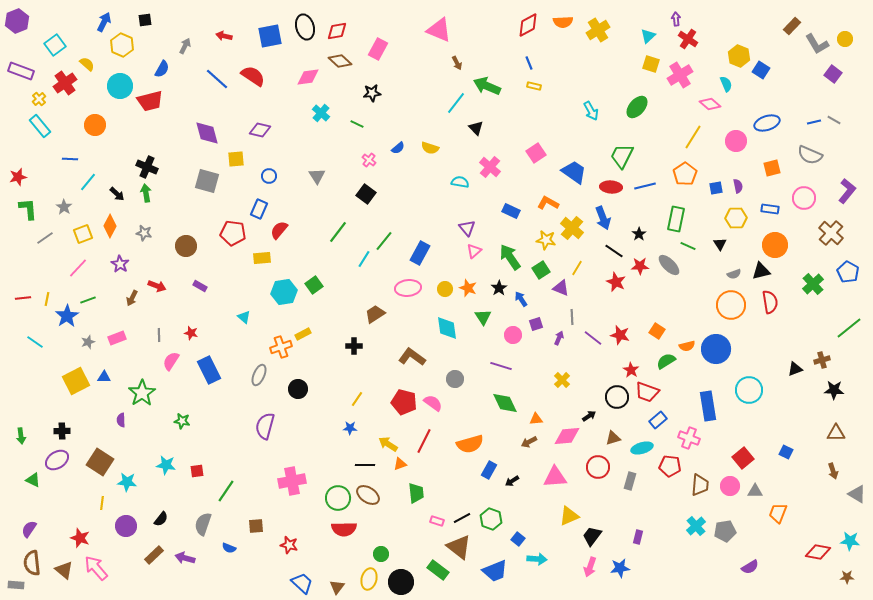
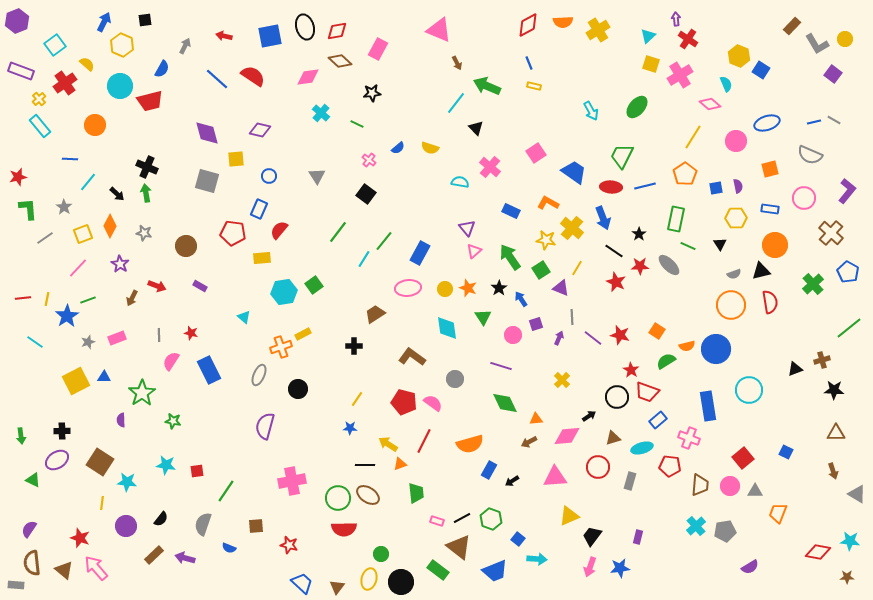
orange square at (772, 168): moved 2 px left, 1 px down
green star at (182, 421): moved 9 px left
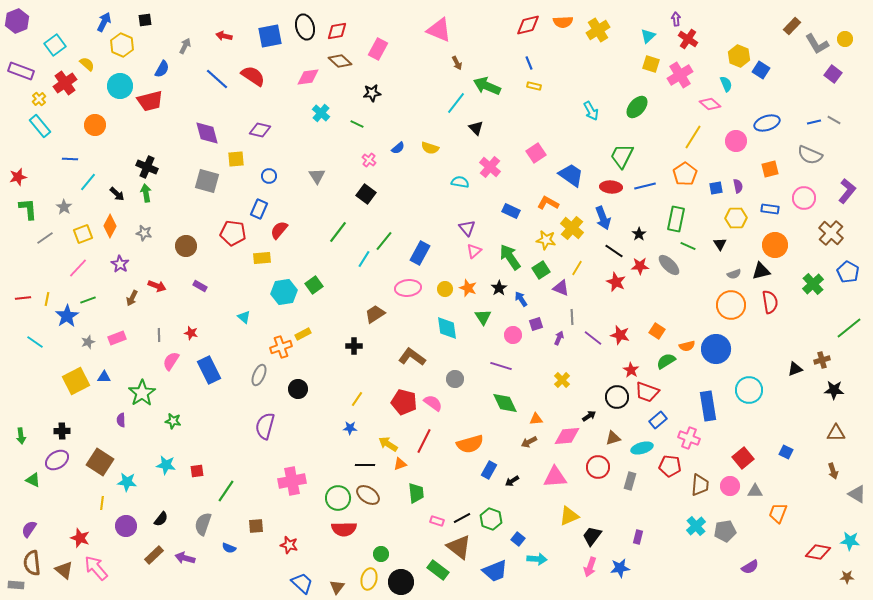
red diamond at (528, 25): rotated 15 degrees clockwise
blue trapezoid at (574, 172): moved 3 px left, 3 px down
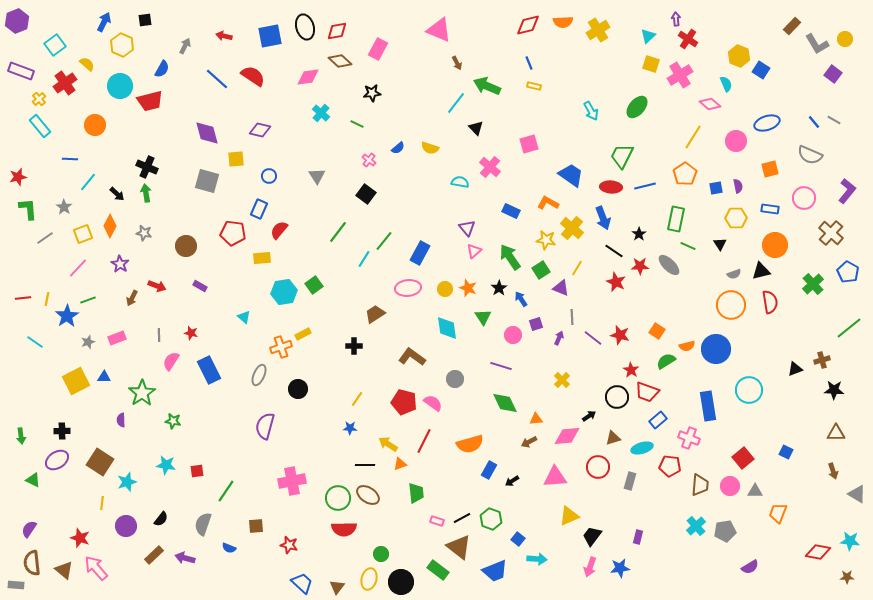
blue line at (814, 122): rotated 64 degrees clockwise
pink square at (536, 153): moved 7 px left, 9 px up; rotated 18 degrees clockwise
cyan star at (127, 482): rotated 24 degrees counterclockwise
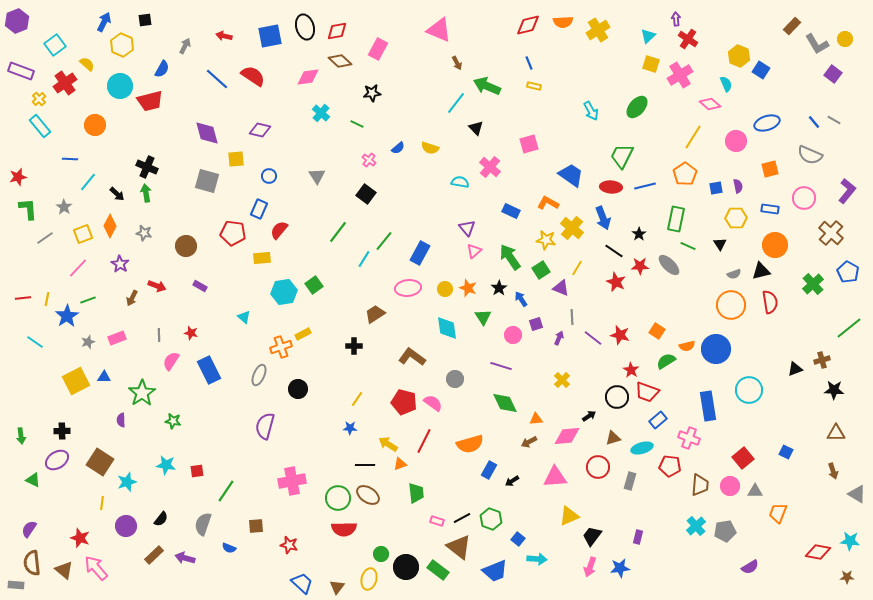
black circle at (401, 582): moved 5 px right, 15 px up
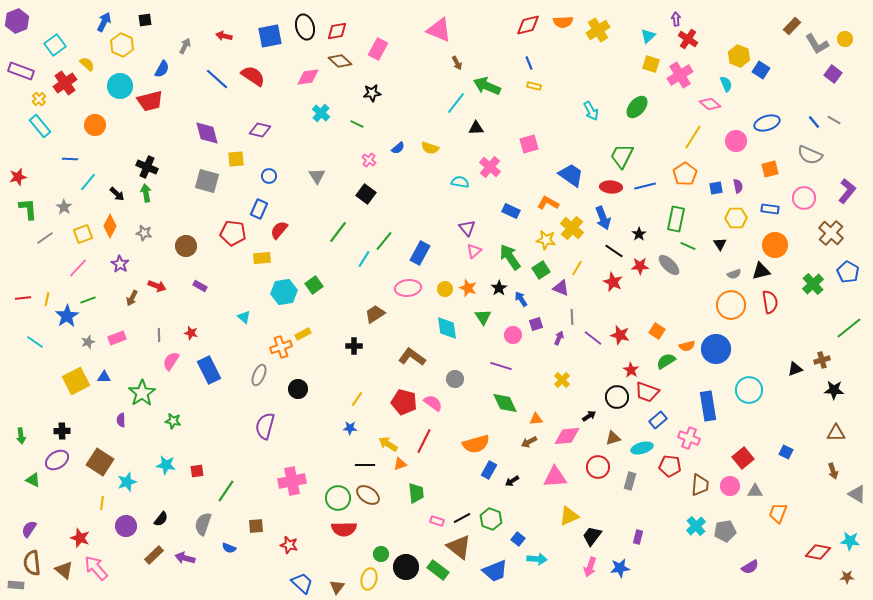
black triangle at (476, 128): rotated 49 degrees counterclockwise
red star at (616, 282): moved 3 px left
orange semicircle at (470, 444): moved 6 px right
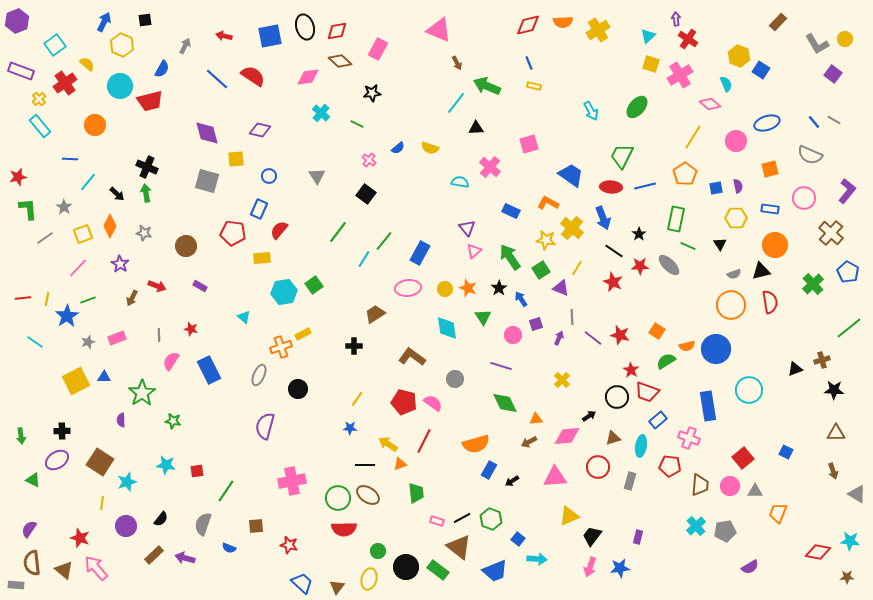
brown rectangle at (792, 26): moved 14 px left, 4 px up
red star at (191, 333): moved 4 px up
cyan ellipse at (642, 448): moved 1 px left, 2 px up; rotated 65 degrees counterclockwise
green circle at (381, 554): moved 3 px left, 3 px up
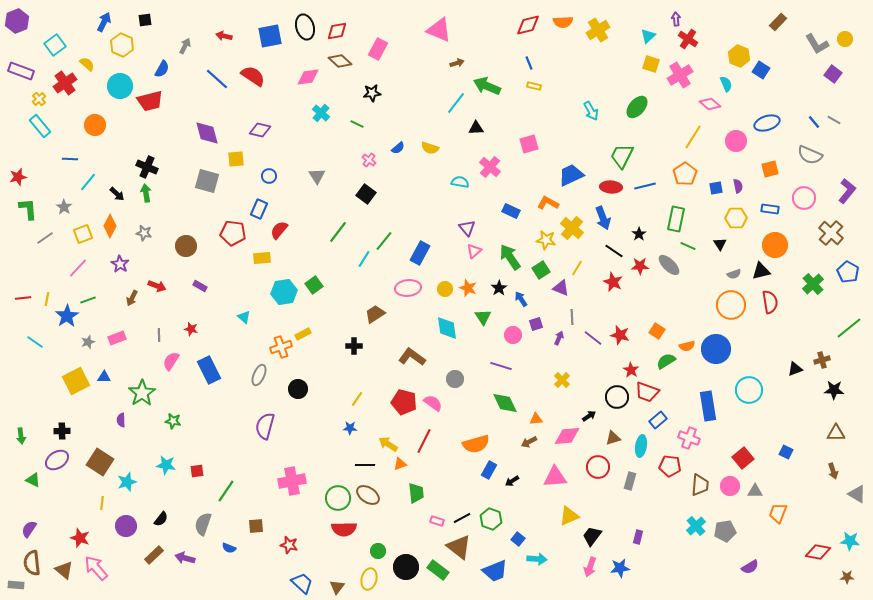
brown arrow at (457, 63): rotated 80 degrees counterclockwise
blue trapezoid at (571, 175): rotated 60 degrees counterclockwise
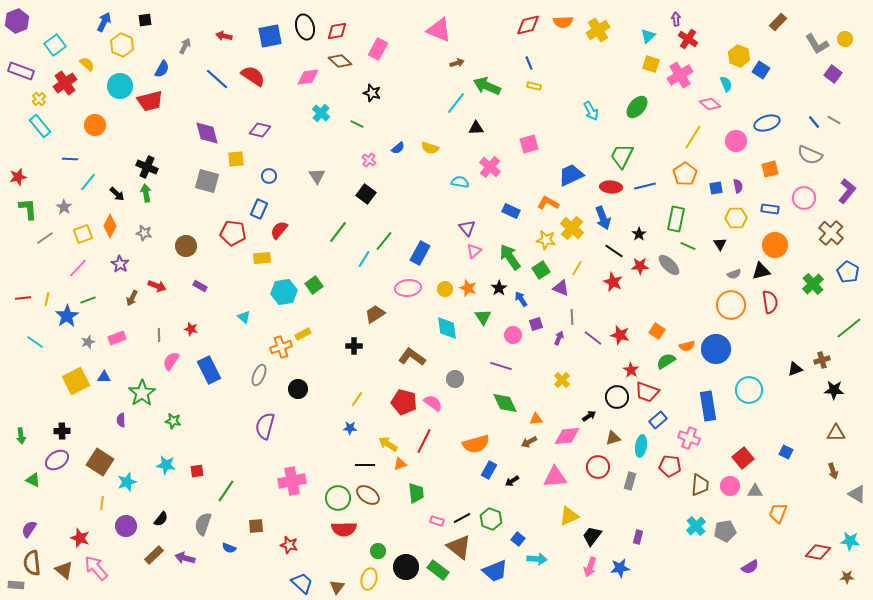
black star at (372, 93): rotated 24 degrees clockwise
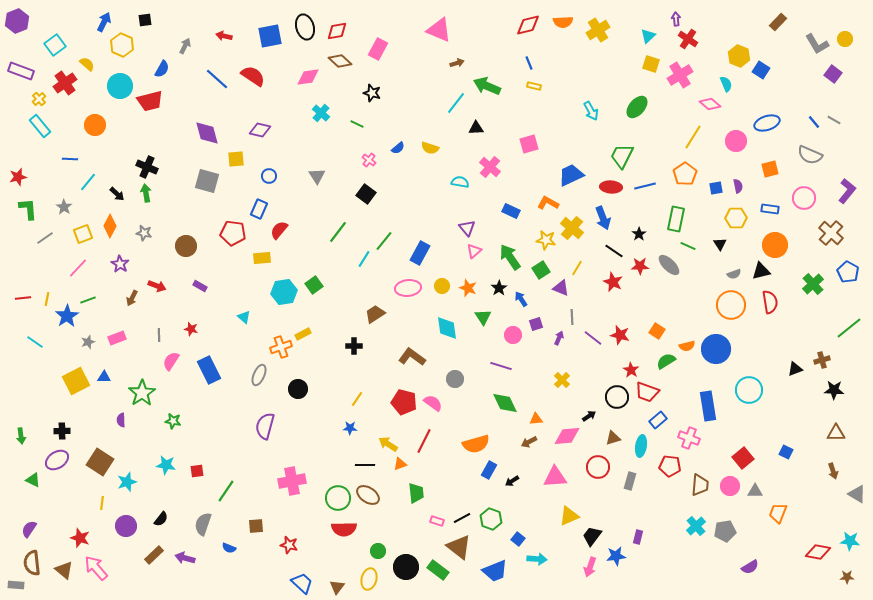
yellow circle at (445, 289): moved 3 px left, 3 px up
blue star at (620, 568): moved 4 px left, 12 px up
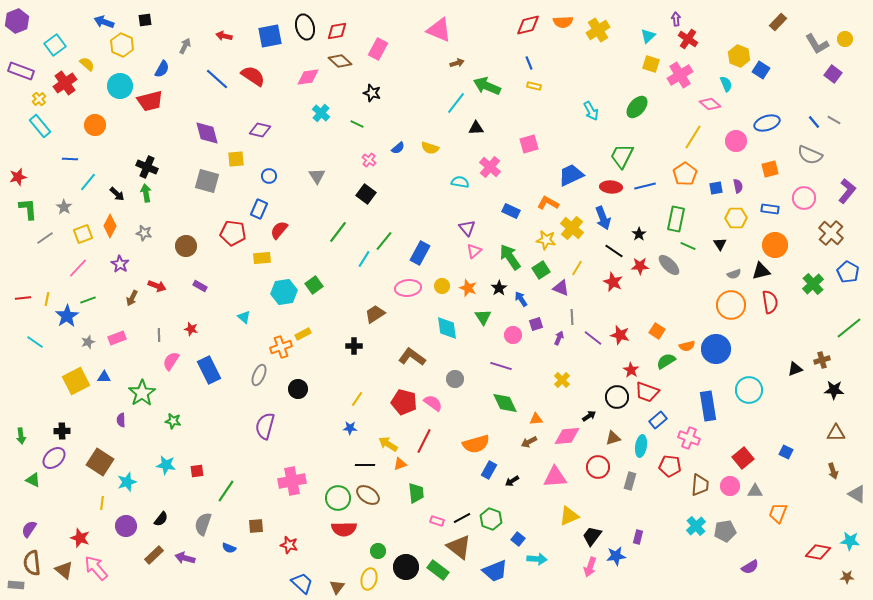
blue arrow at (104, 22): rotated 96 degrees counterclockwise
purple ellipse at (57, 460): moved 3 px left, 2 px up; rotated 10 degrees counterclockwise
